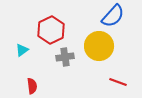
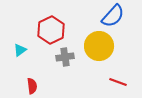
cyan triangle: moved 2 px left
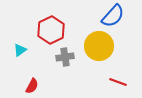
red semicircle: rotated 35 degrees clockwise
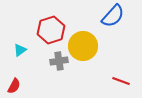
red hexagon: rotated 8 degrees clockwise
yellow circle: moved 16 px left
gray cross: moved 6 px left, 4 px down
red line: moved 3 px right, 1 px up
red semicircle: moved 18 px left
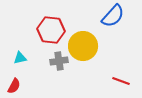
red hexagon: rotated 24 degrees clockwise
cyan triangle: moved 8 px down; rotated 24 degrees clockwise
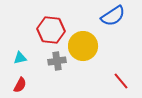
blue semicircle: rotated 15 degrees clockwise
gray cross: moved 2 px left
red line: rotated 30 degrees clockwise
red semicircle: moved 6 px right, 1 px up
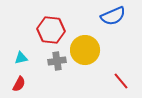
blue semicircle: rotated 10 degrees clockwise
yellow circle: moved 2 px right, 4 px down
cyan triangle: moved 1 px right
red semicircle: moved 1 px left, 1 px up
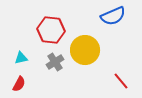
gray cross: moved 2 px left, 1 px down; rotated 24 degrees counterclockwise
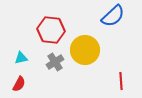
blue semicircle: rotated 20 degrees counterclockwise
red line: rotated 36 degrees clockwise
